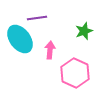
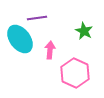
green star: rotated 24 degrees counterclockwise
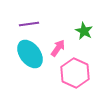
purple line: moved 8 px left, 6 px down
cyan ellipse: moved 10 px right, 15 px down
pink arrow: moved 8 px right, 2 px up; rotated 30 degrees clockwise
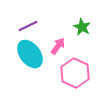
purple line: moved 1 px left, 2 px down; rotated 18 degrees counterclockwise
green star: moved 2 px left, 4 px up
pink arrow: moved 2 px up
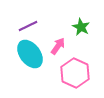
green star: moved 1 px left
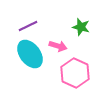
green star: rotated 12 degrees counterclockwise
pink arrow: rotated 72 degrees clockwise
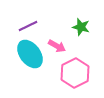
pink arrow: moved 1 px left; rotated 12 degrees clockwise
pink hexagon: rotated 8 degrees clockwise
